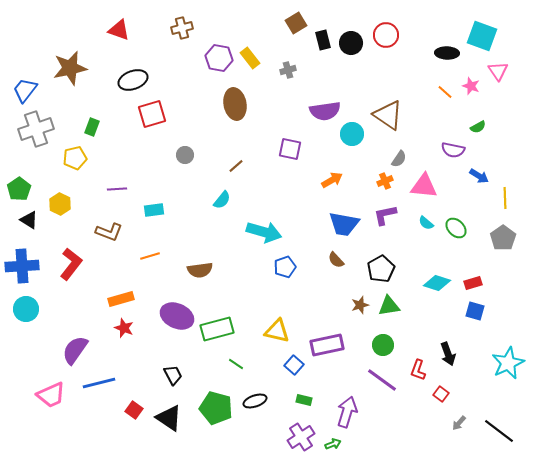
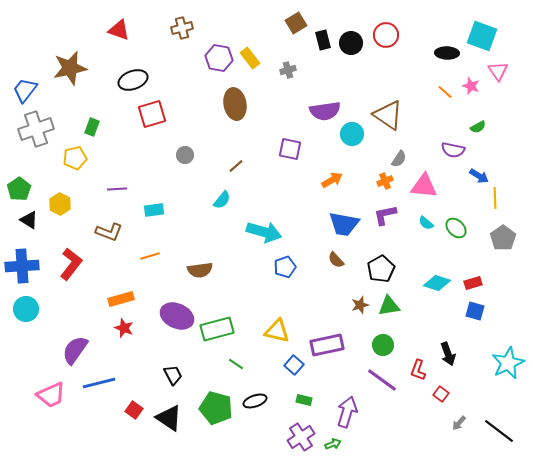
yellow line at (505, 198): moved 10 px left
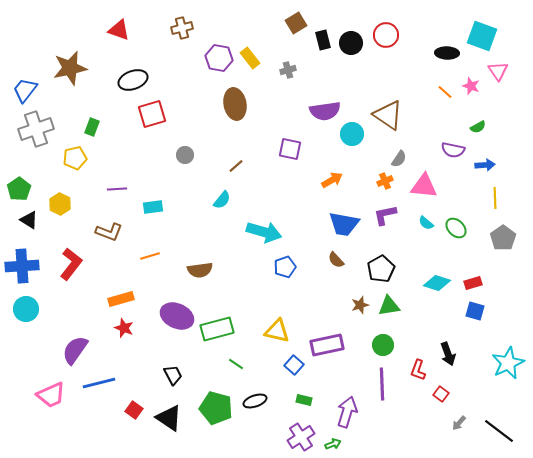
blue arrow at (479, 176): moved 6 px right, 11 px up; rotated 36 degrees counterclockwise
cyan rectangle at (154, 210): moved 1 px left, 3 px up
purple line at (382, 380): moved 4 px down; rotated 52 degrees clockwise
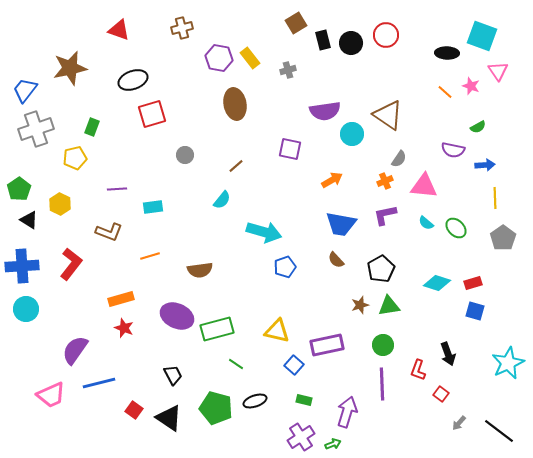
blue trapezoid at (344, 224): moved 3 px left
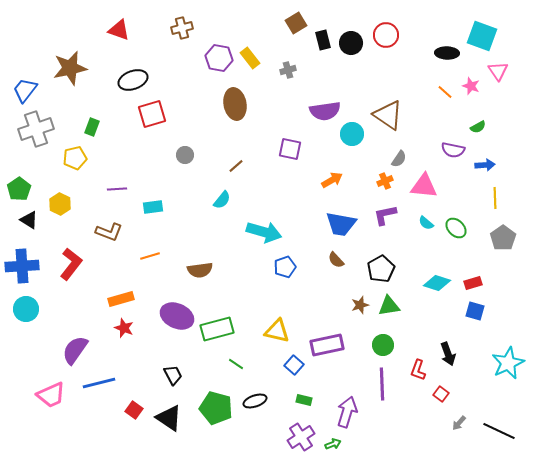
black line at (499, 431): rotated 12 degrees counterclockwise
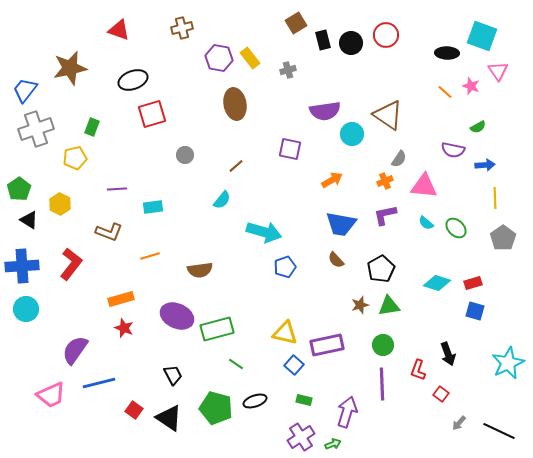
yellow triangle at (277, 331): moved 8 px right, 2 px down
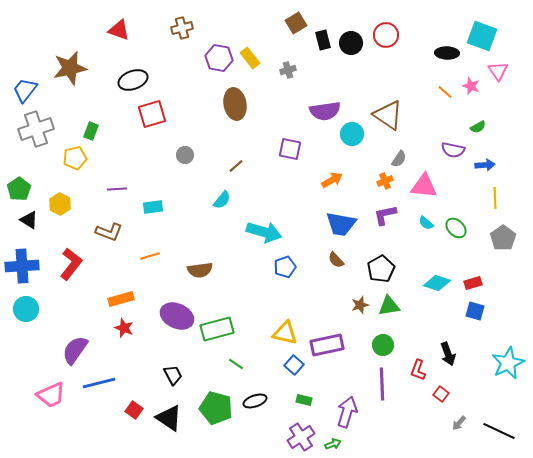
green rectangle at (92, 127): moved 1 px left, 4 px down
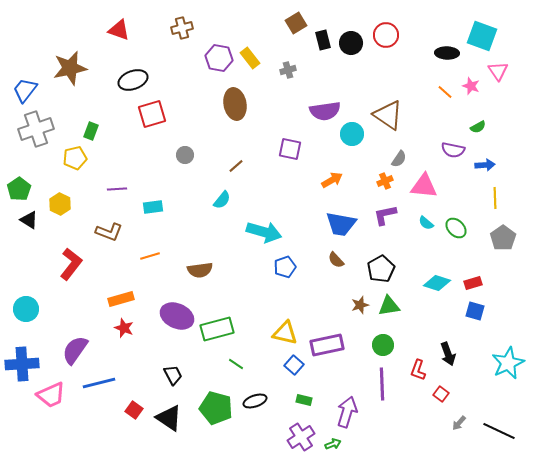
blue cross at (22, 266): moved 98 px down
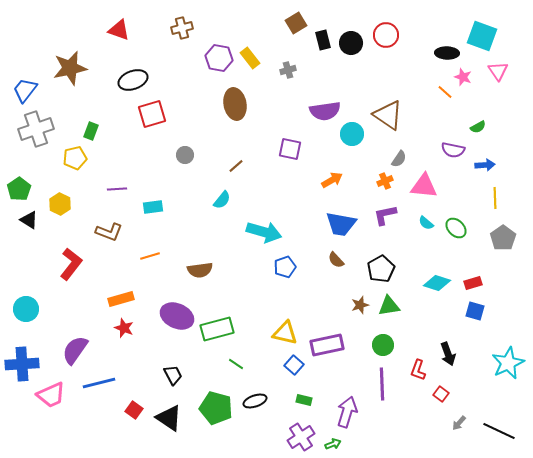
pink star at (471, 86): moved 8 px left, 9 px up
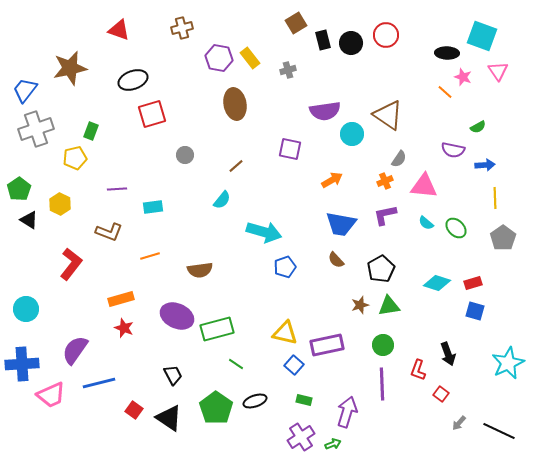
green pentagon at (216, 408): rotated 20 degrees clockwise
